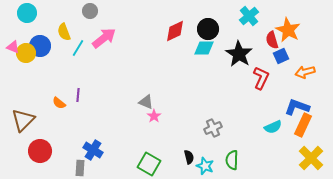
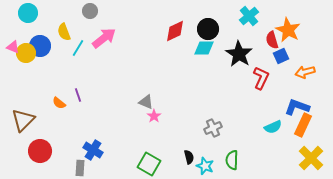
cyan circle: moved 1 px right
purple line: rotated 24 degrees counterclockwise
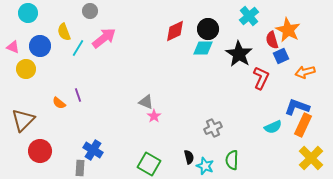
cyan diamond: moved 1 px left
yellow circle: moved 16 px down
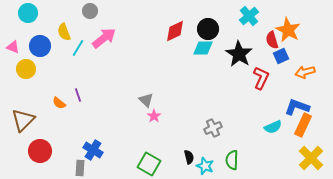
gray triangle: moved 2 px up; rotated 21 degrees clockwise
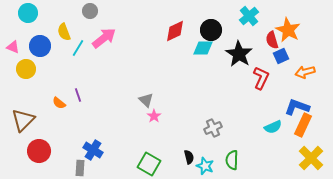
black circle: moved 3 px right, 1 px down
red circle: moved 1 px left
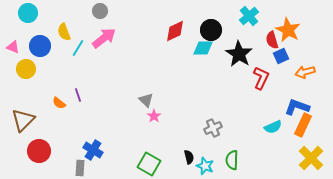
gray circle: moved 10 px right
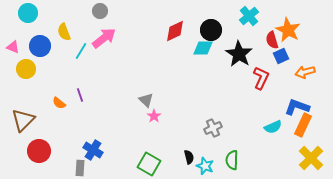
cyan line: moved 3 px right, 3 px down
purple line: moved 2 px right
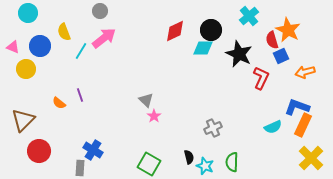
black star: rotated 8 degrees counterclockwise
green semicircle: moved 2 px down
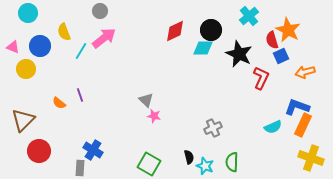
pink star: rotated 24 degrees counterclockwise
yellow cross: rotated 25 degrees counterclockwise
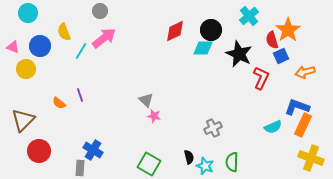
orange star: rotated 10 degrees clockwise
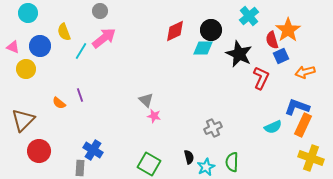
cyan star: moved 1 px right, 1 px down; rotated 24 degrees clockwise
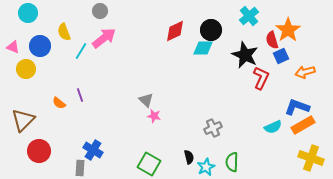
black star: moved 6 px right, 1 px down
orange rectangle: rotated 35 degrees clockwise
